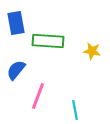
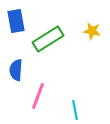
blue rectangle: moved 2 px up
green rectangle: moved 2 px up; rotated 36 degrees counterclockwise
yellow star: moved 20 px up
blue semicircle: rotated 35 degrees counterclockwise
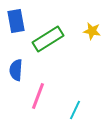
cyan line: rotated 36 degrees clockwise
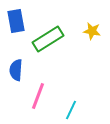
cyan line: moved 4 px left
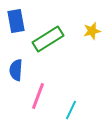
yellow star: rotated 24 degrees counterclockwise
